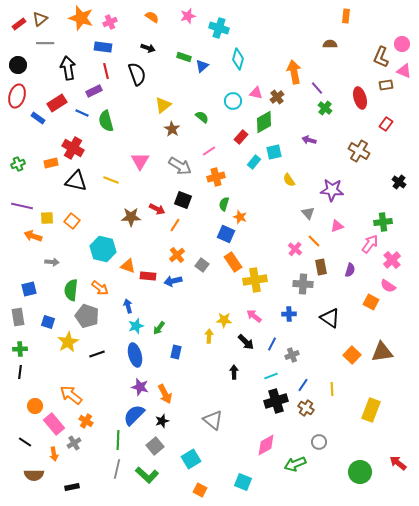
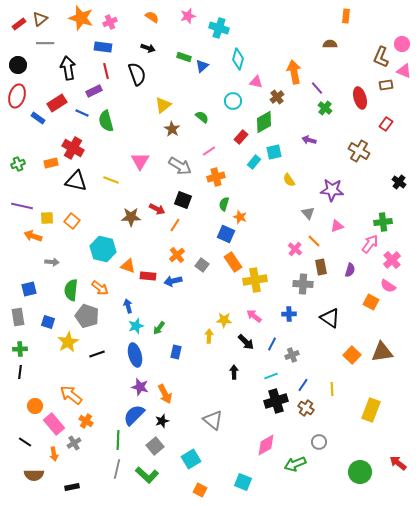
pink triangle at (256, 93): moved 11 px up
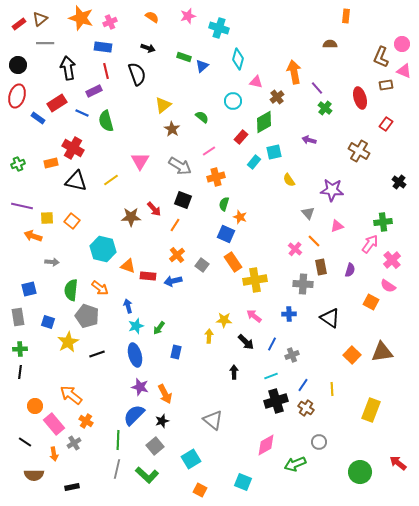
yellow line at (111, 180): rotated 56 degrees counterclockwise
red arrow at (157, 209): moved 3 px left; rotated 21 degrees clockwise
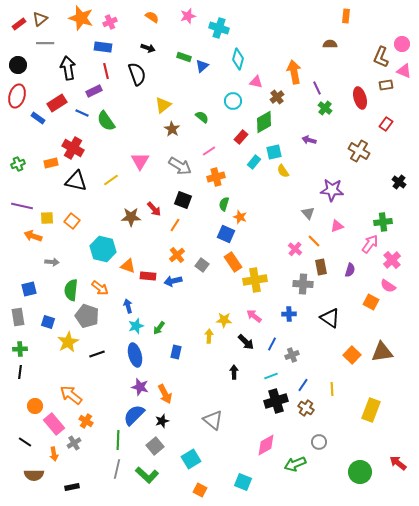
purple line at (317, 88): rotated 16 degrees clockwise
green semicircle at (106, 121): rotated 20 degrees counterclockwise
yellow semicircle at (289, 180): moved 6 px left, 9 px up
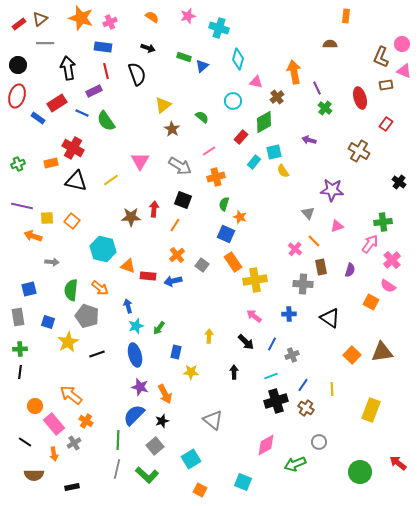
red arrow at (154, 209): rotated 133 degrees counterclockwise
yellow star at (224, 320): moved 33 px left, 52 px down
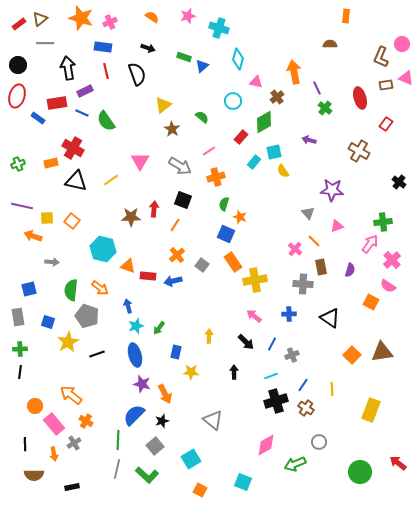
pink triangle at (404, 71): moved 2 px right, 7 px down
purple rectangle at (94, 91): moved 9 px left
red rectangle at (57, 103): rotated 24 degrees clockwise
purple star at (140, 387): moved 2 px right, 3 px up
black line at (25, 442): moved 2 px down; rotated 56 degrees clockwise
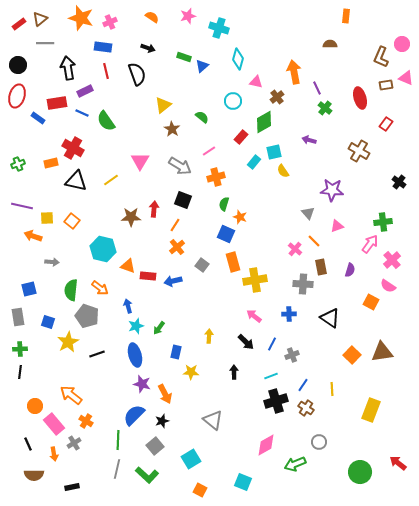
orange cross at (177, 255): moved 8 px up
orange rectangle at (233, 262): rotated 18 degrees clockwise
black line at (25, 444): moved 3 px right; rotated 24 degrees counterclockwise
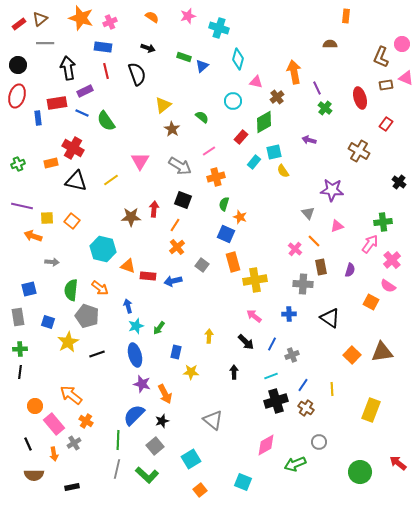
blue rectangle at (38, 118): rotated 48 degrees clockwise
orange square at (200, 490): rotated 24 degrees clockwise
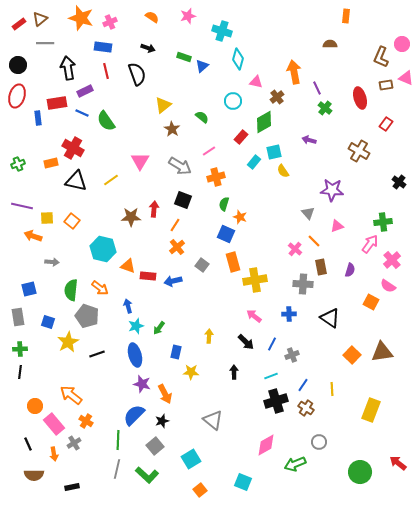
cyan cross at (219, 28): moved 3 px right, 3 px down
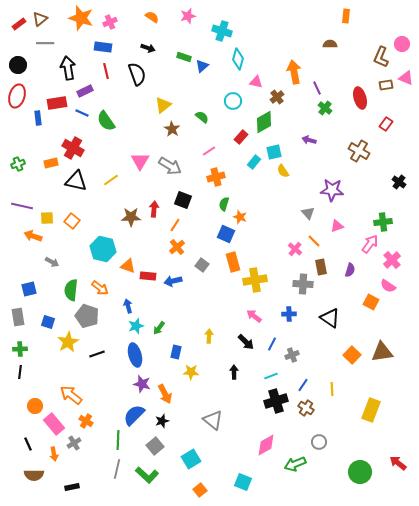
gray arrow at (180, 166): moved 10 px left
gray arrow at (52, 262): rotated 24 degrees clockwise
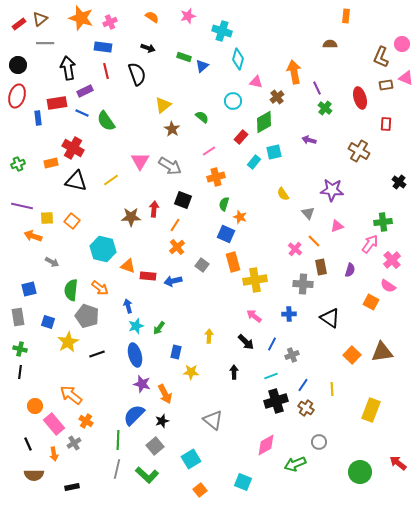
red rectangle at (386, 124): rotated 32 degrees counterclockwise
yellow semicircle at (283, 171): moved 23 px down
green cross at (20, 349): rotated 16 degrees clockwise
